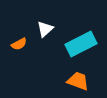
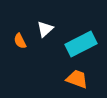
orange semicircle: moved 1 px right, 3 px up; rotated 91 degrees clockwise
orange trapezoid: moved 1 px left, 2 px up
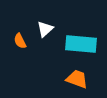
cyan rectangle: rotated 32 degrees clockwise
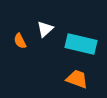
cyan rectangle: rotated 8 degrees clockwise
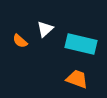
orange semicircle: rotated 21 degrees counterclockwise
